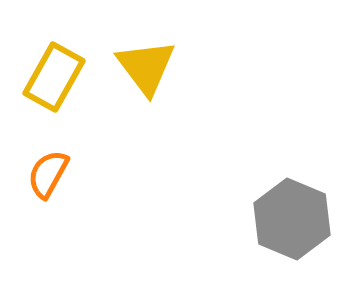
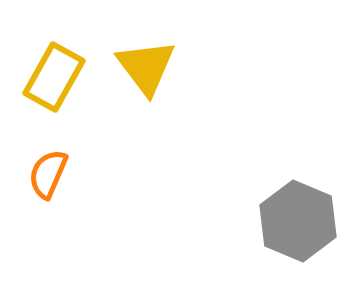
orange semicircle: rotated 6 degrees counterclockwise
gray hexagon: moved 6 px right, 2 px down
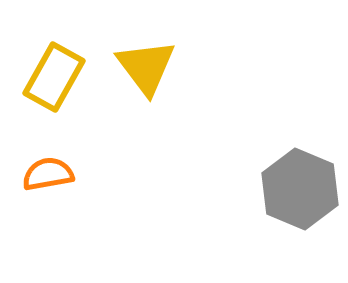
orange semicircle: rotated 57 degrees clockwise
gray hexagon: moved 2 px right, 32 px up
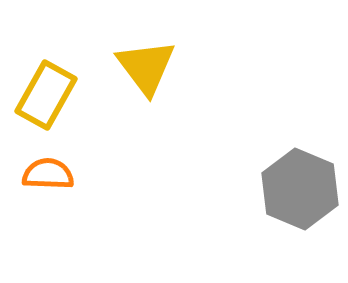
yellow rectangle: moved 8 px left, 18 px down
orange semicircle: rotated 12 degrees clockwise
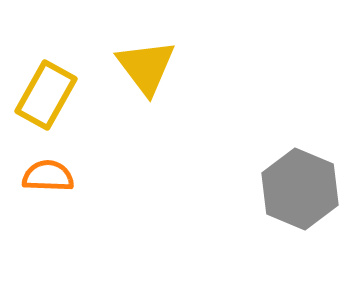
orange semicircle: moved 2 px down
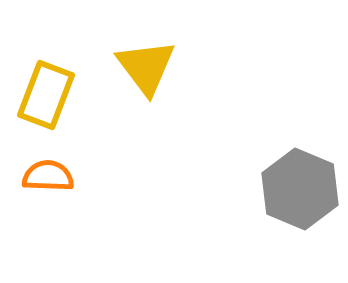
yellow rectangle: rotated 8 degrees counterclockwise
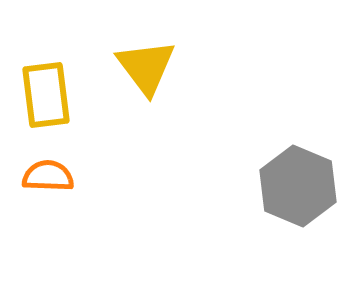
yellow rectangle: rotated 28 degrees counterclockwise
gray hexagon: moved 2 px left, 3 px up
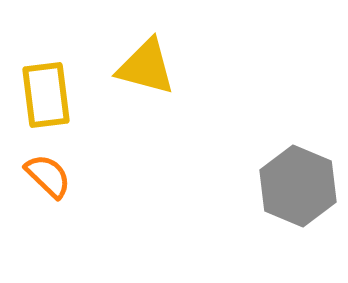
yellow triangle: rotated 38 degrees counterclockwise
orange semicircle: rotated 42 degrees clockwise
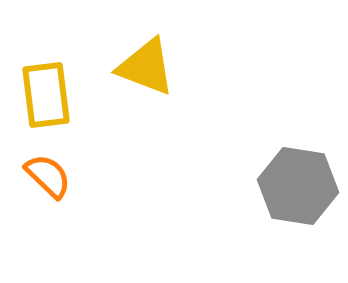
yellow triangle: rotated 6 degrees clockwise
gray hexagon: rotated 14 degrees counterclockwise
